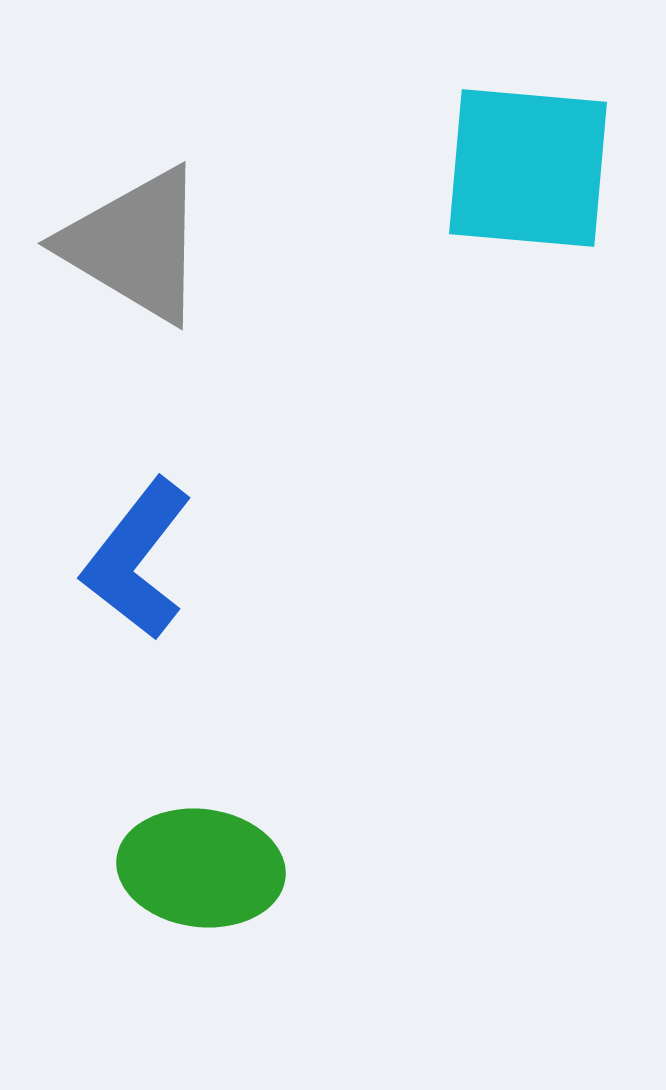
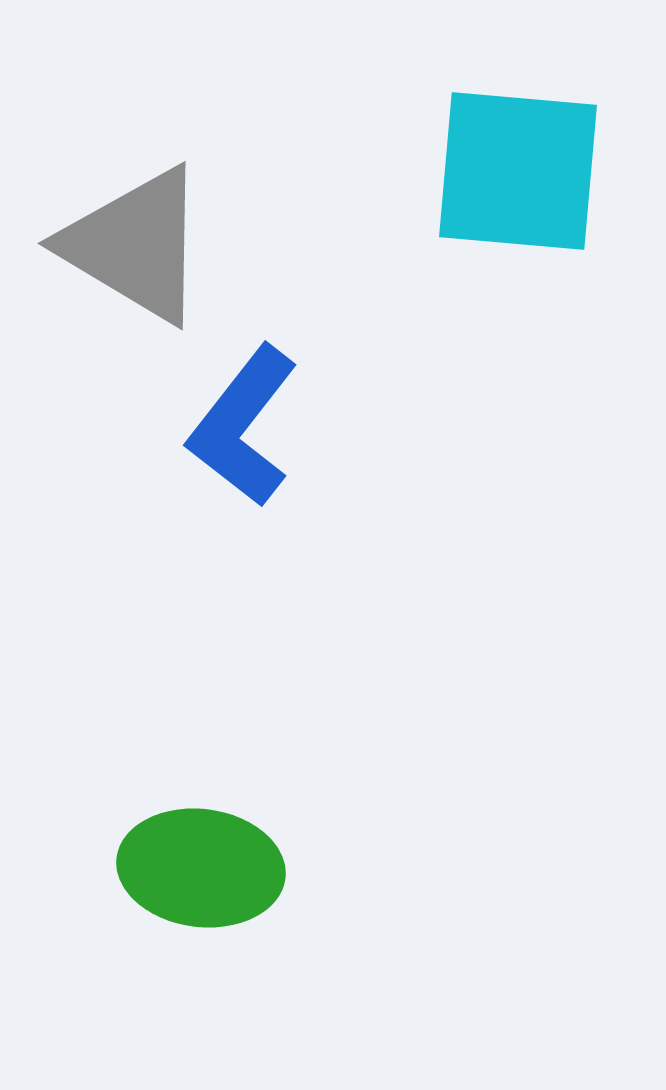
cyan square: moved 10 px left, 3 px down
blue L-shape: moved 106 px right, 133 px up
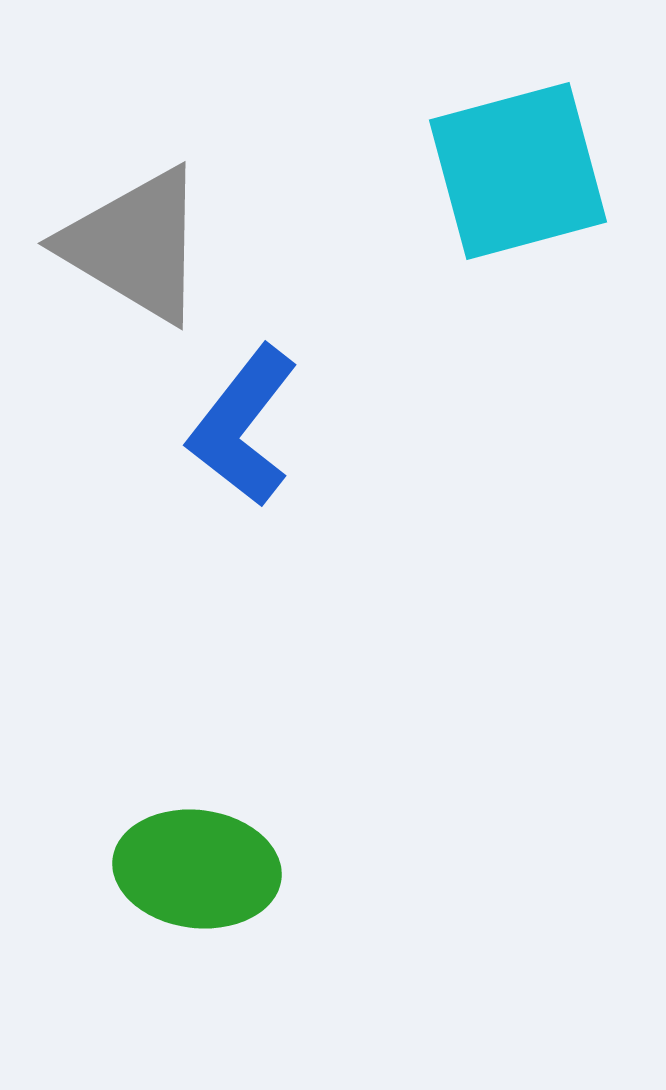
cyan square: rotated 20 degrees counterclockwise
green ellipse: moved 4 px left, 1 px down
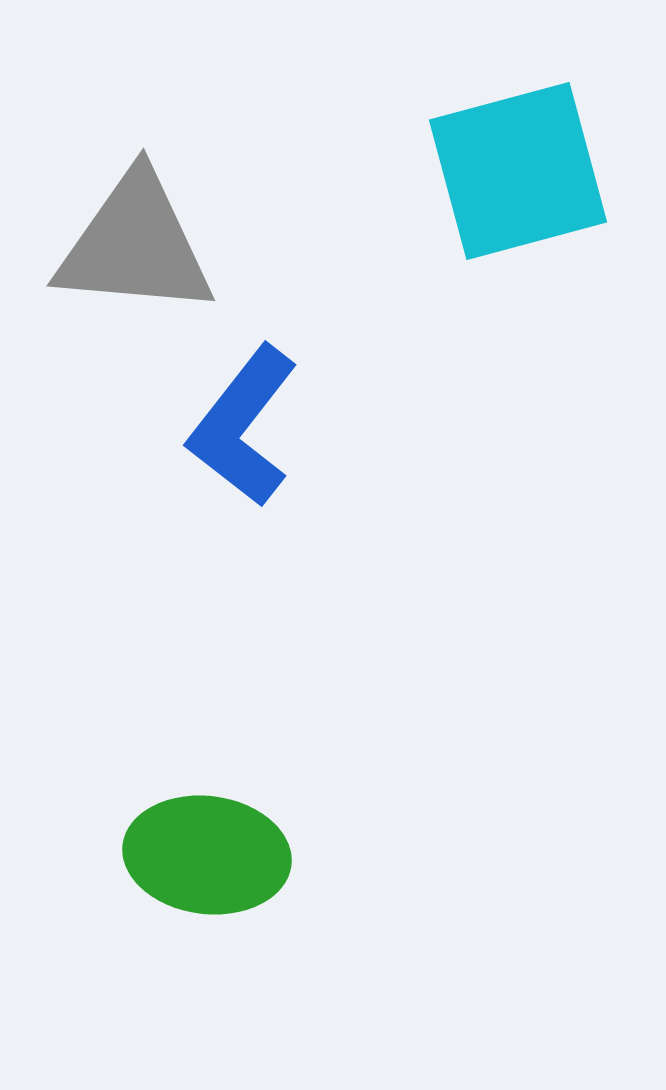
gray triangle: rotated 26 degrees counterclockwise
green ellipse: moved 10 px right, 14 px up
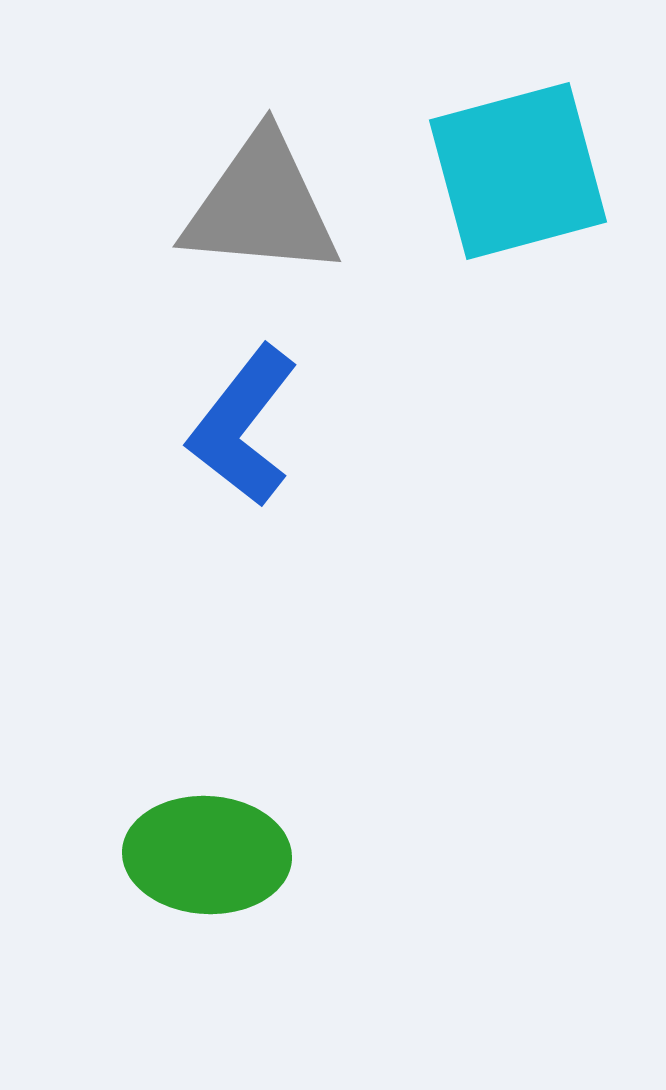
gray triangle: moved 126 px right, 39 px up
green ellipse: rotated 4 degrees counterclockwise
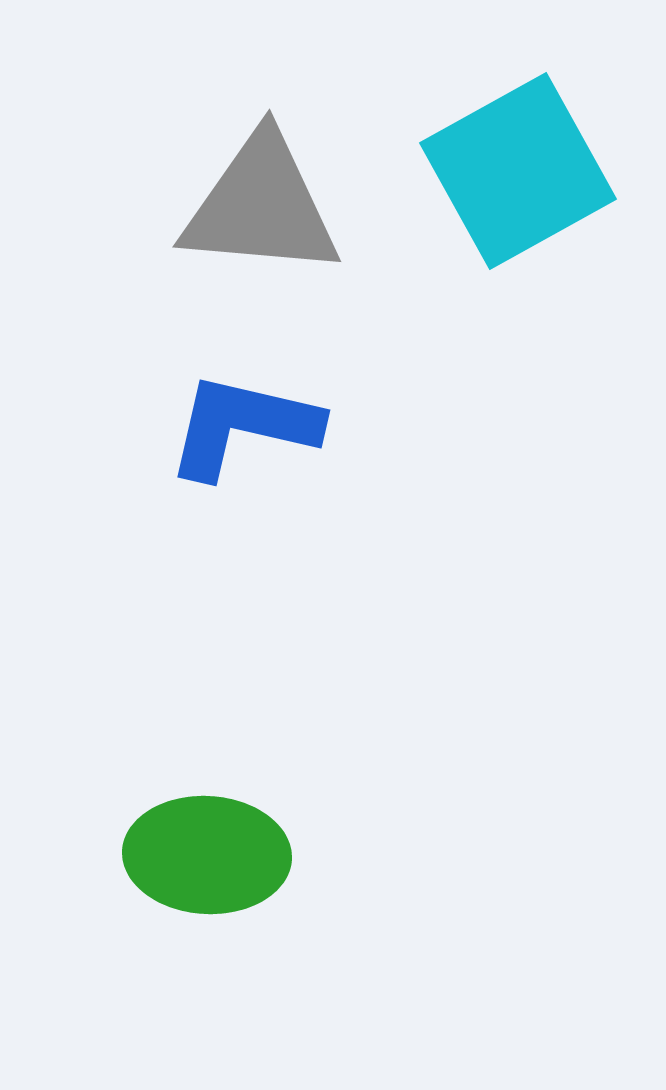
cyan square: rotated 14 degrees counterclockwise
blue L-shape: rotated 65 degrees clockwise
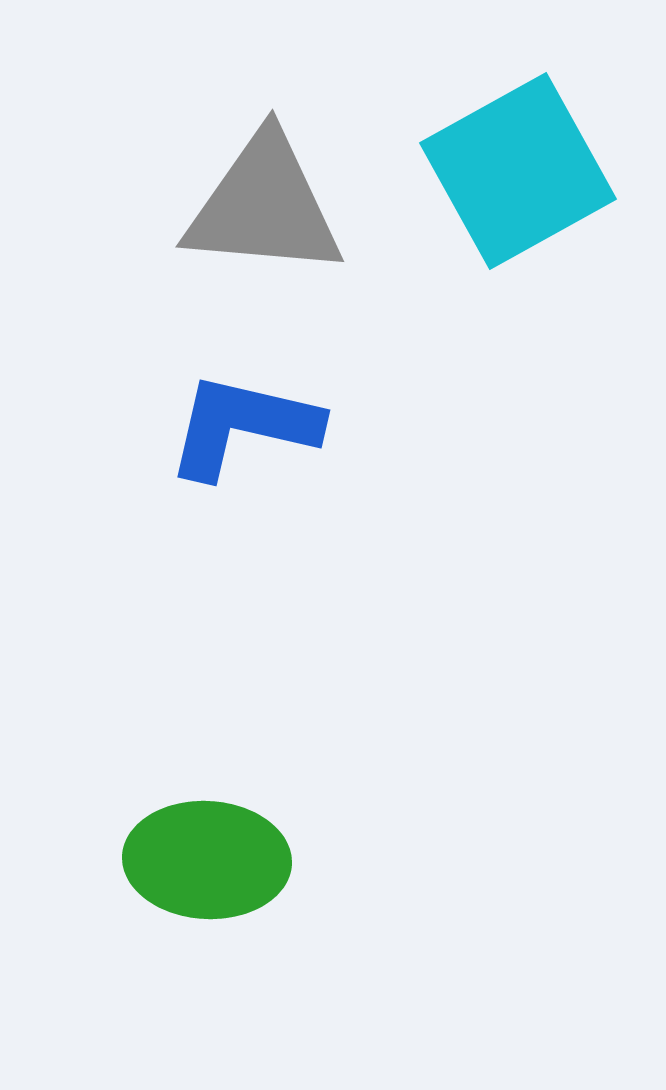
gray triangle: moved 3 px right
green ellipse: moved 5 px down
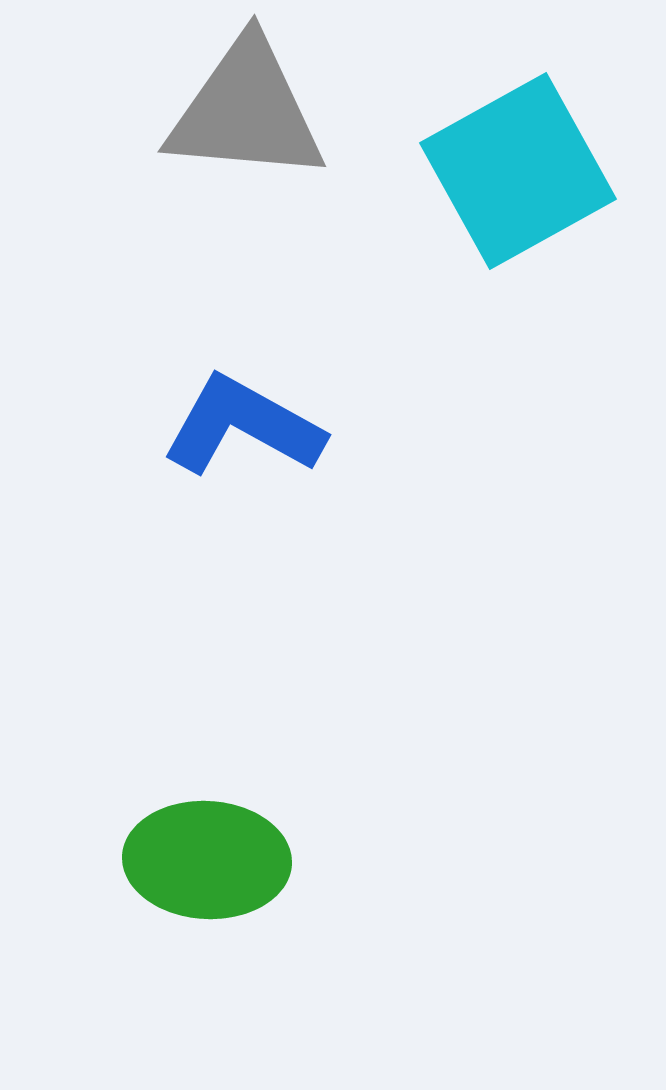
gray triangle: moved 18 px left, 95 px up
blue L-shape: rotated 16 degrees clockwise
